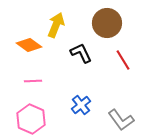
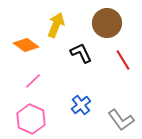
orange diamond: moved 3 px left
pink line: rotated 42 degrees counterclockwise
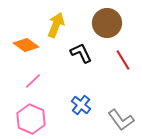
blue cross: rotated 12 degrees counterclockwise
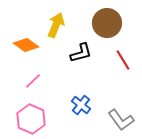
black L-shape: rotated 100 degrees clockwise
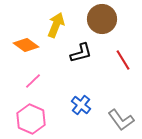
brown circle: moved 5 px left, 4 px up
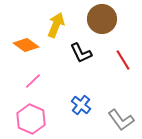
black L-shape: rotated 80 degrees clockwise
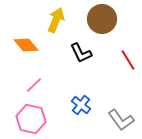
yellow arrow: moved 5 px up
orange diamond: rotated 15 degrees clockwise
red line: moved 5 px right
pink line: moved 1 px right, 4 px down
pink hexagon: rotated 12 degrees counterclockwise
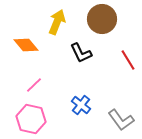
yellow arrow: moved 1 px right, 2 px down
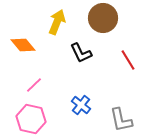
brown circle: moved 1 px right, 1 px up
orange diamond: moved 3 px left
gray L-shape: rotated 24 degrees clockwise
